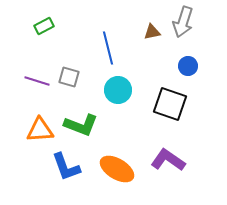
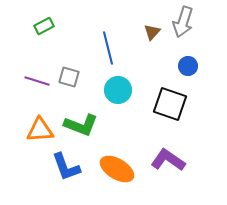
brown triangle: rotated 36 degrees counterclockwise
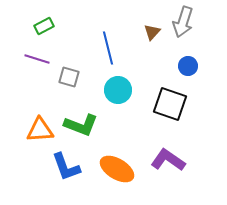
purple line: moved 22 px up
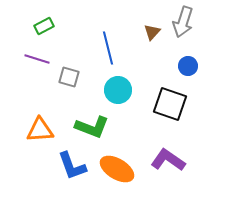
green L-shape: moved 11 px right, 2 px down
blue L-shape: moved 6 px right, 1 px up
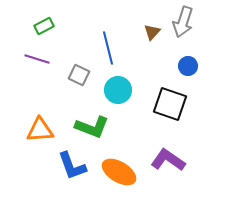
gray square: moved 10 px right, 2 px up; rotated 10 degrees clockwise
orange ellipse: moved 2 px right, 3 px down
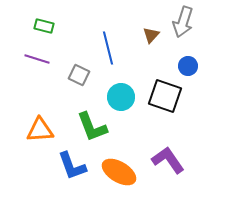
green rectangle: rotated 42 degrees clockwise
brown triangle: moved 1 px left, 3 px down
cyan circle: moved 3 px right, 7 px down
black square: moved 5 px left, 8 px up
green L-shape: rotated 48 degrees clockwise
purple L-shape: rotated 20 degrees clockwise
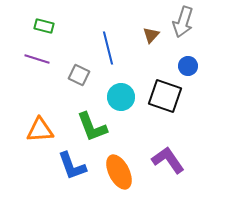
orange ellipse: rotated 32 degrees clockwise
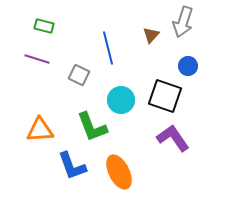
cyan circle: moved 3 px down
purple L-shape: moved 5 px right, 22 px up
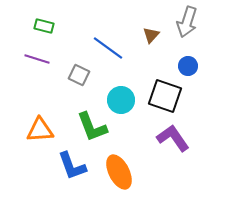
gray arrow: moved 4 px right
blue line: rotated 40 degrees counterclockwise
